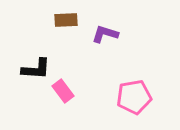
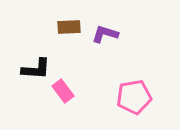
brown rectangle: moved 3 px right, 7 px down
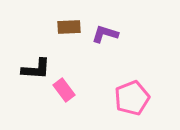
pink rectangle: moved 1 px right, 1 px up
pink pentagon: moved 2 px left, 1 px down; rotated 12 degrees counterclockwise
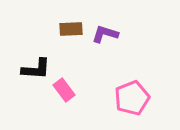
brown rectangle: moved 2 px right, 2 px down
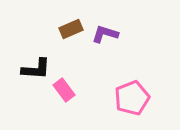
brown rectangle: rotated 20 degrees counterclockwise
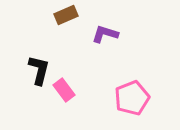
brown rectangle: moved 5 px left, 14 px up
black L-shape: moved 3 px right, 1 px down; rotated 80 degrees counterclockwise
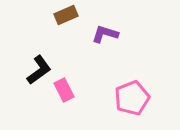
black L-shape: rotated 40 degrees clockwise
pink rectangle: rotated 10 degrees clockwise
